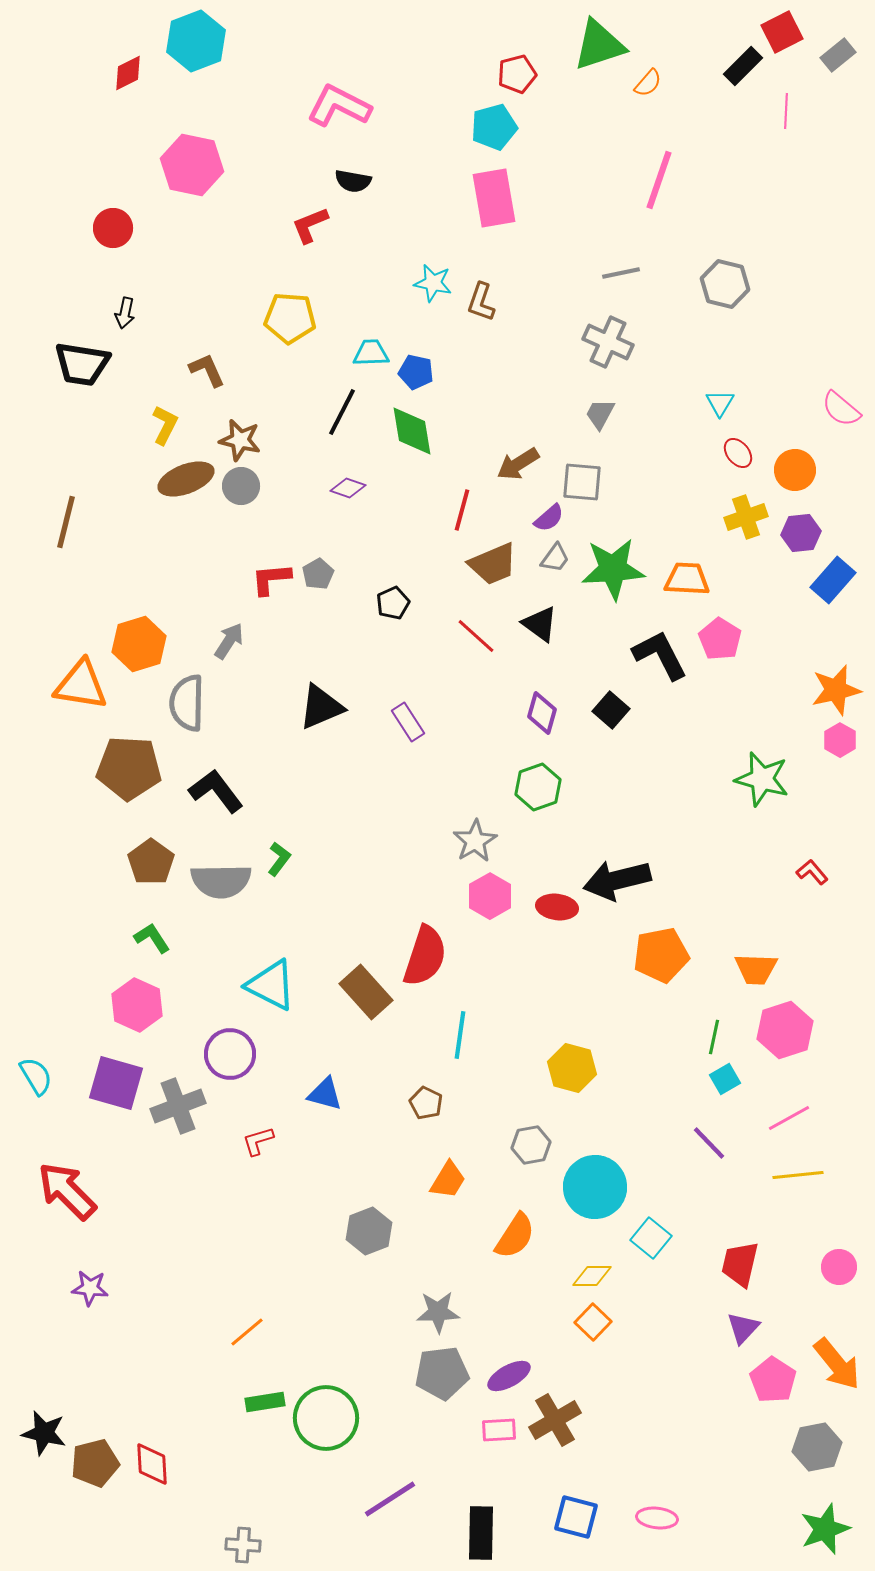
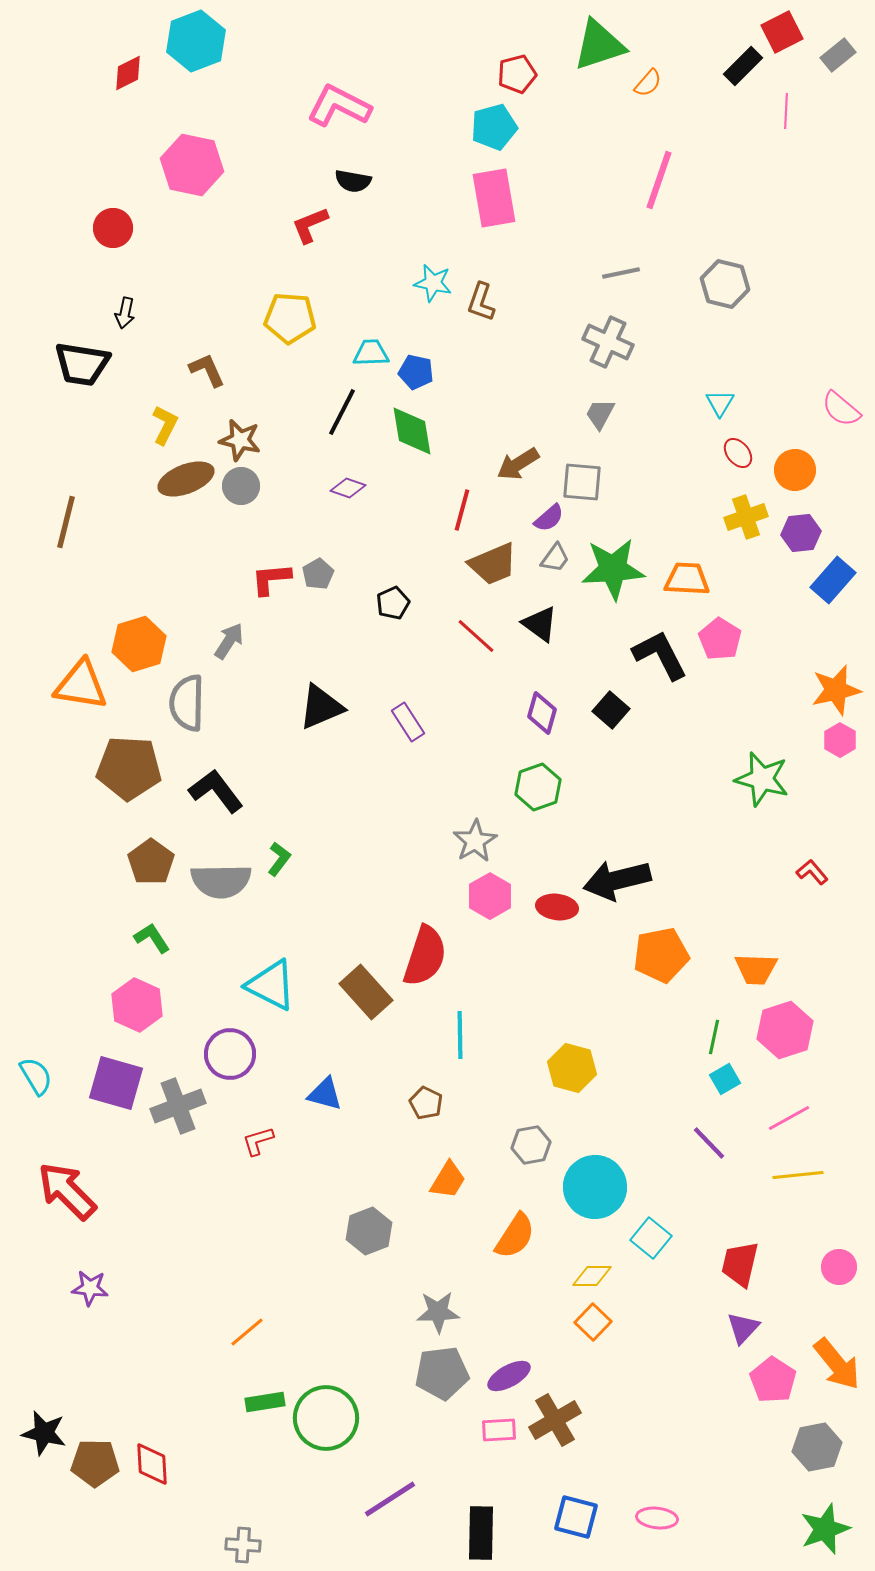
cyan line at (460, 1035): rotated 9 degrees counterclockwise
brown pentagon at (95, 1463): rotated 15 degrees clockwise
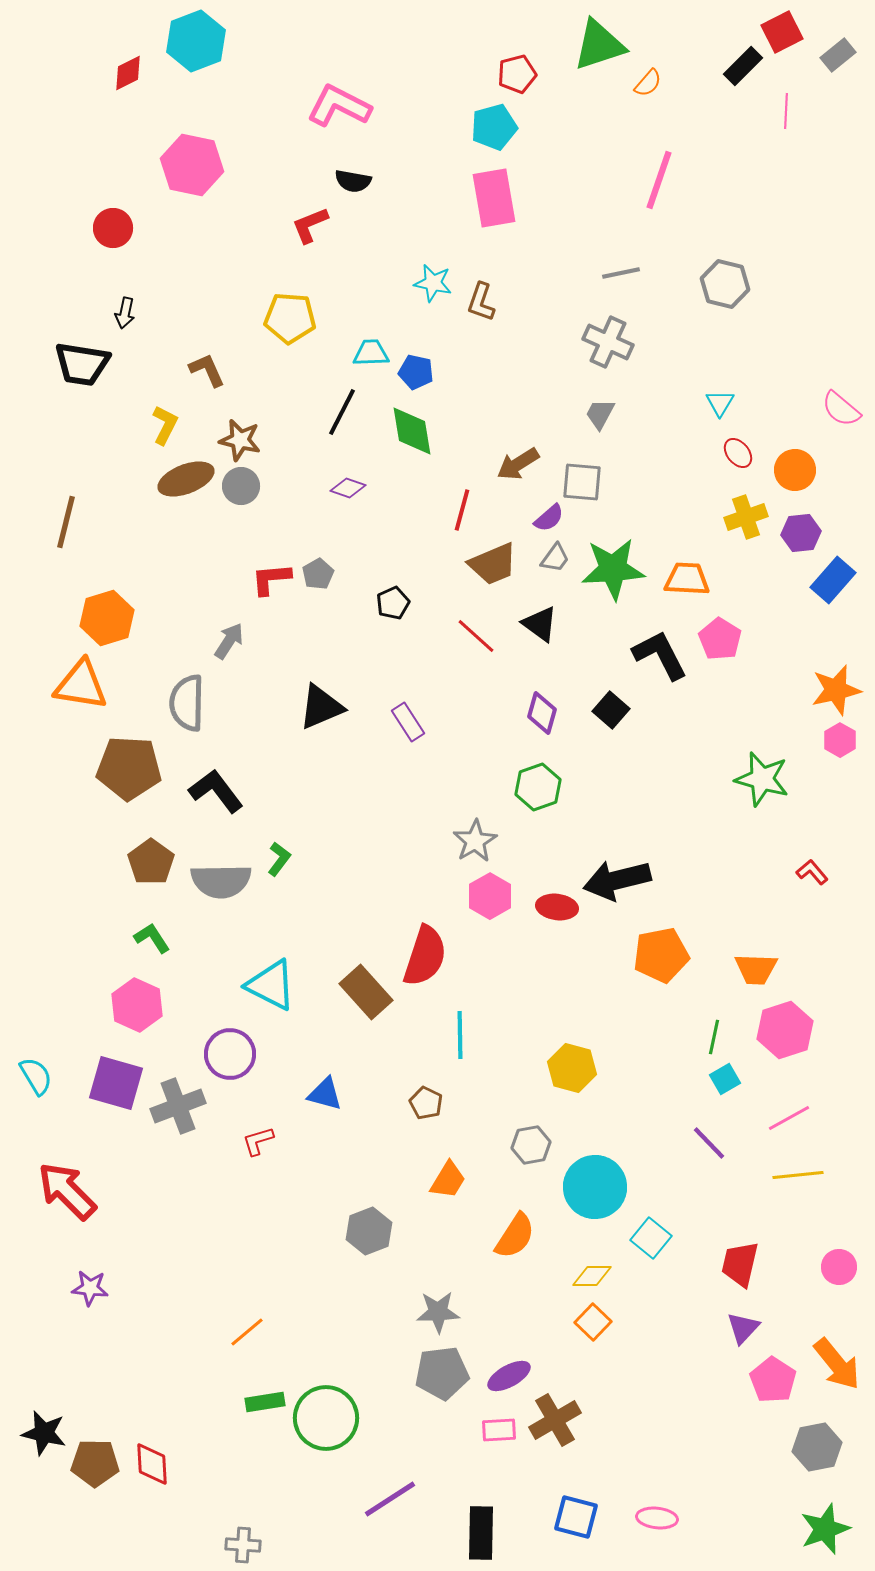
orange hexagon at (139, 644): moved 32 px left, 26 px up
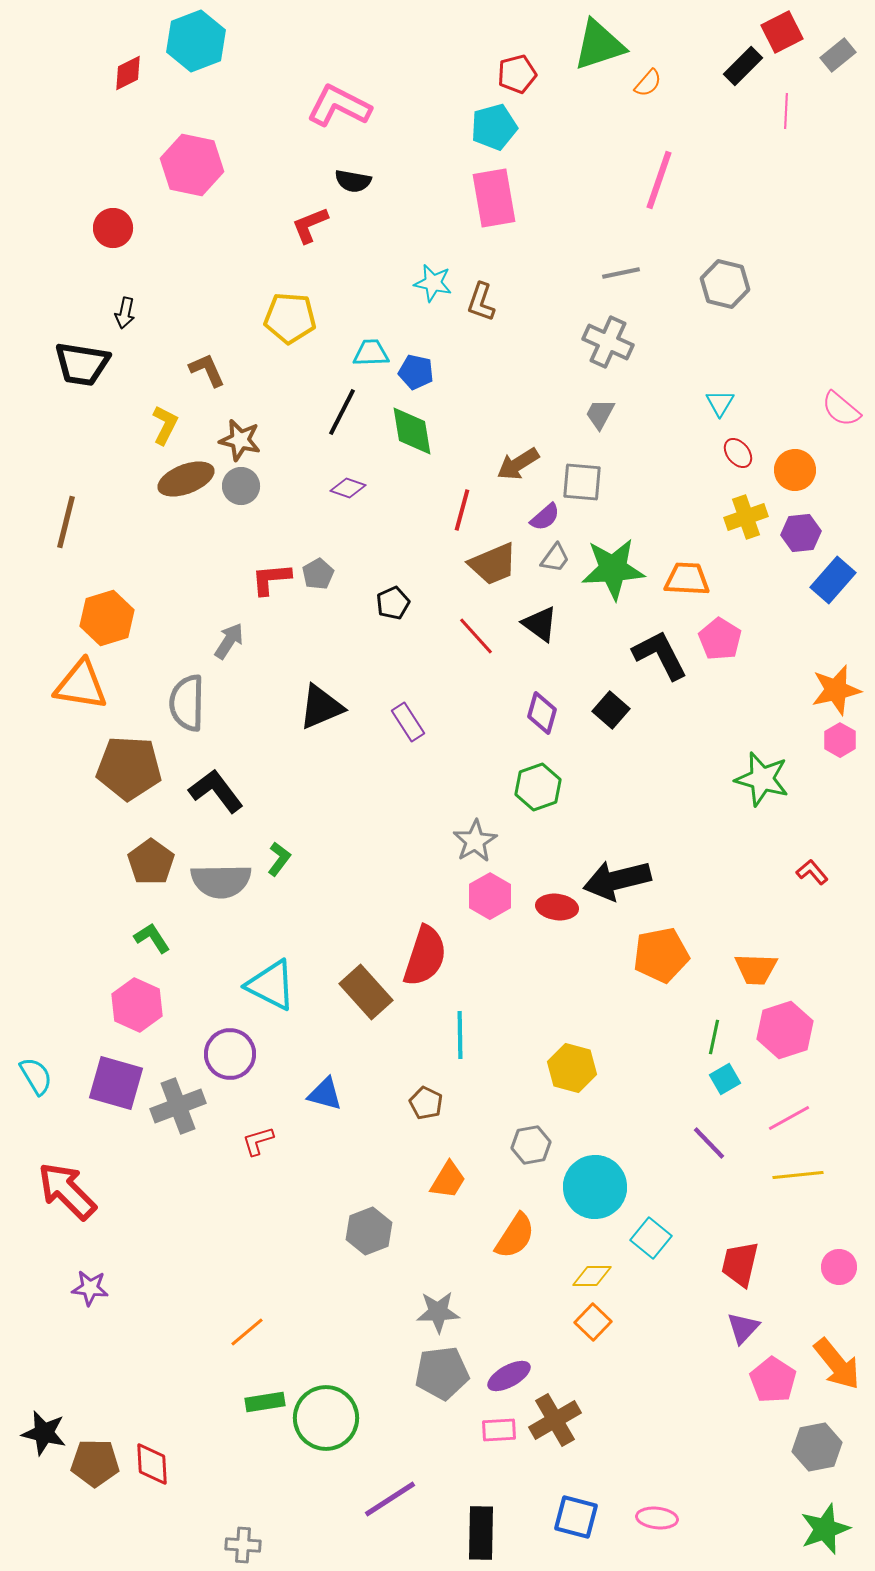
purple semicircle at (549, 518): moved 4 px left, 1 px up
red line at (476, 636): rotated 6 degrees clockwise
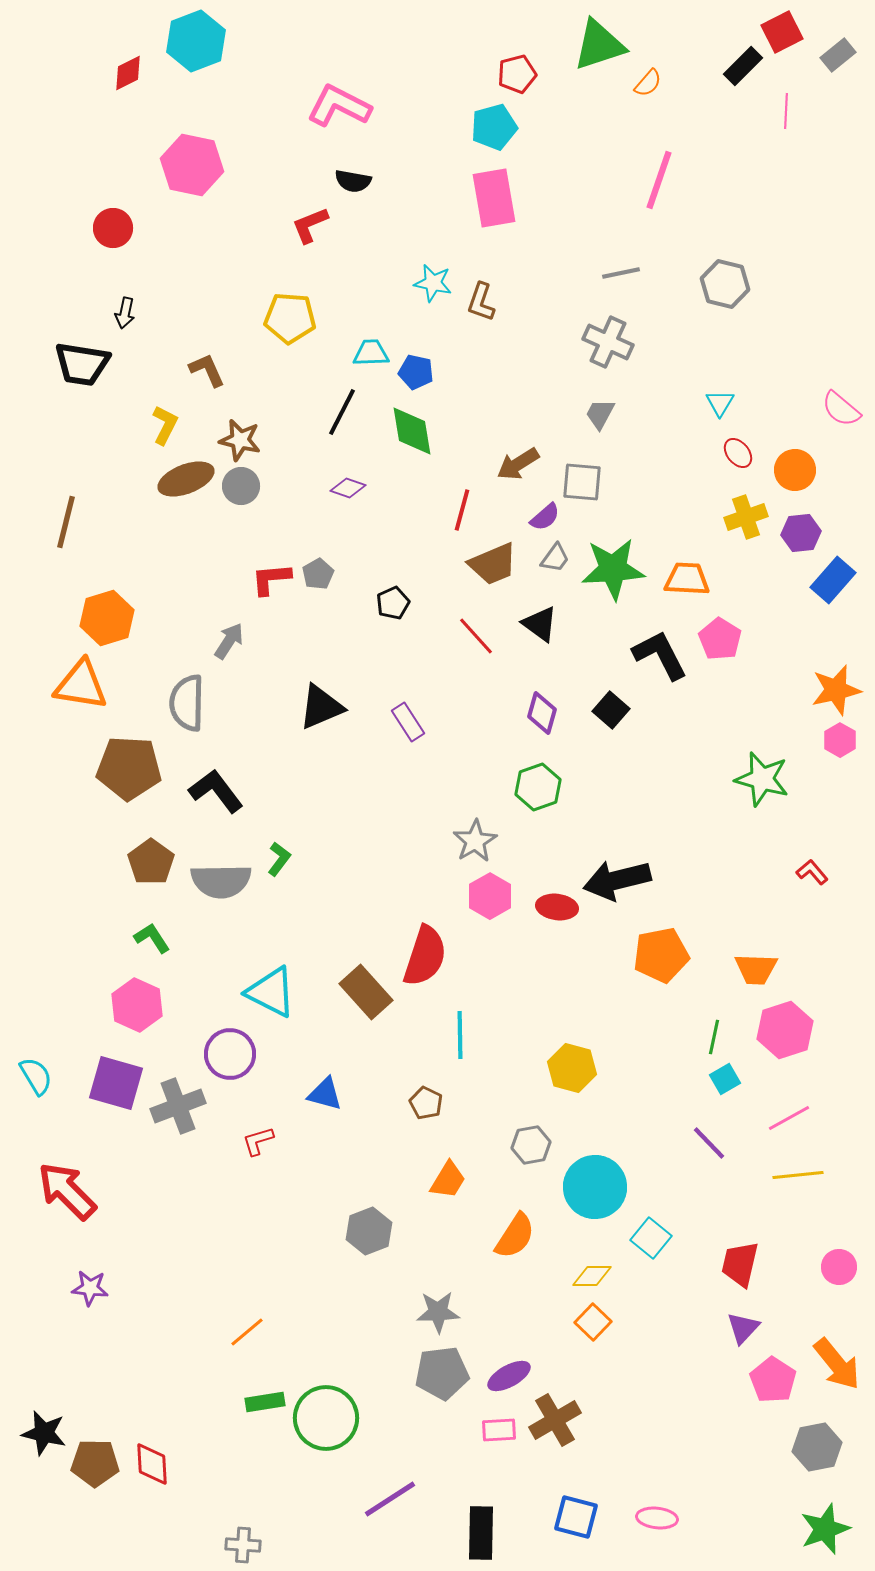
cyan triangle at (271, 985): moved 7 px down
